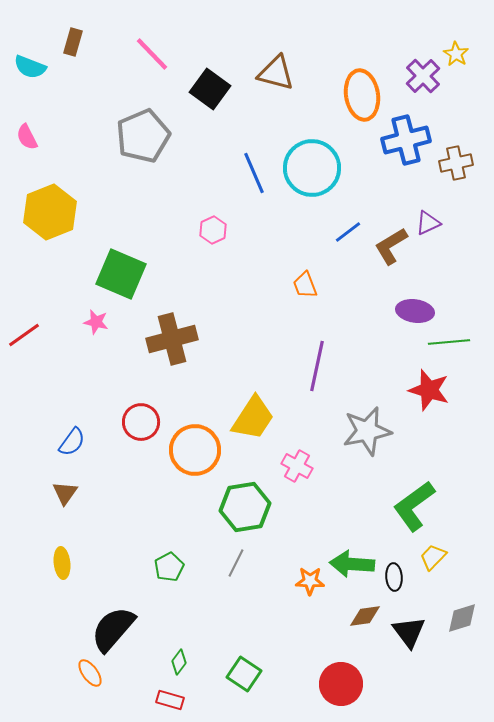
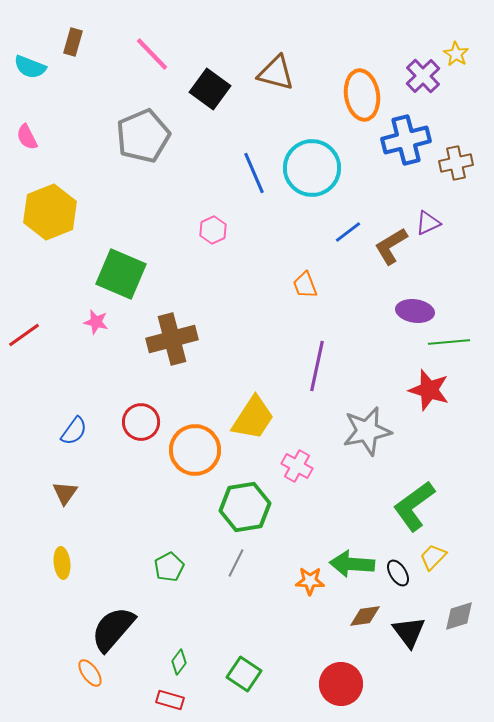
blue semicircle at (72, 442): moved 2 px right, 11 px up
black ellipse at (394, 577): moved 4 px right, 4 px up; rotated 28 degrees counterclockwise
gray diamond at (462, 618): moved 3 px left, 2 px up
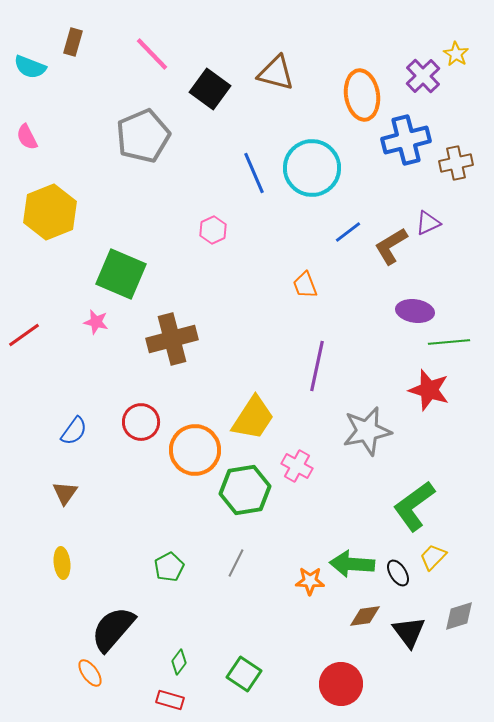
green hexagon at (245, 507): moved 17 px up
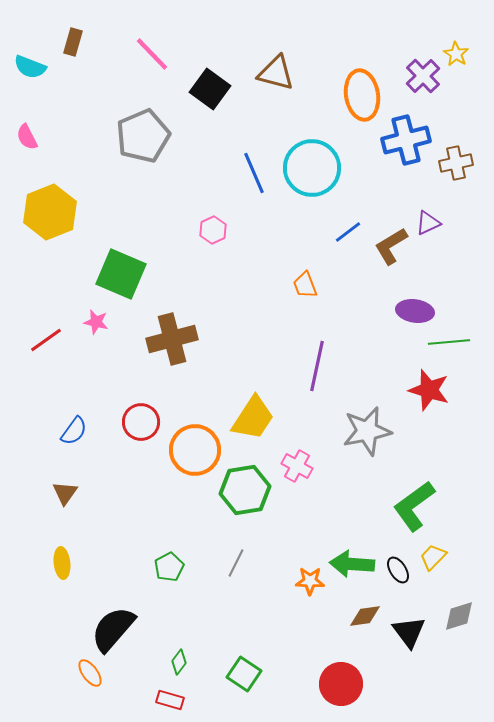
red line at (24, 335): moved 22 px right, 5 px down
black ellipse at (398, 573): moved 3 px up
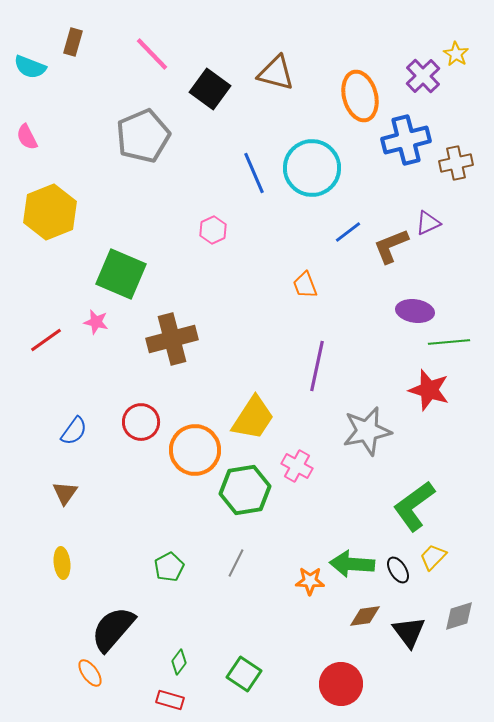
orange ellipse at (362, 95): moved 2 px left, 1 px down; rotated 6 degrees counterclockwise
brown L-shape at (391, 246): rotated 9 degrees clockwise
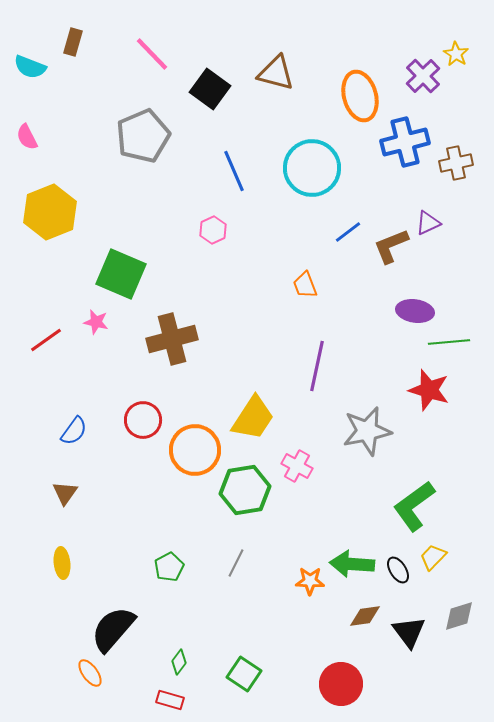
blue cross at (406, 140): moved 1 px left, 2 px down
blue line at (254, 173): moved 20 px left, 2 px up
red circle at (141, 422): moved 2 px right, 2 px up
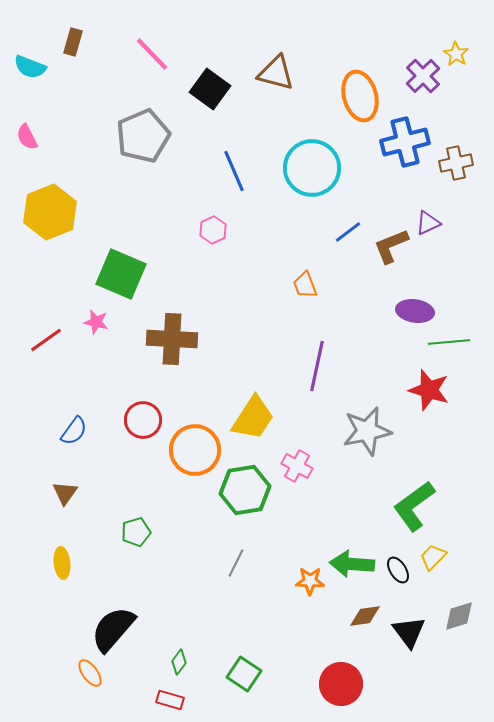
brown cross at (172, 339): rotated 18 degrees clockwise
green pentagon at (169, 567): moved 33 px left, 35 px up; rotated 12 degrees clockwise
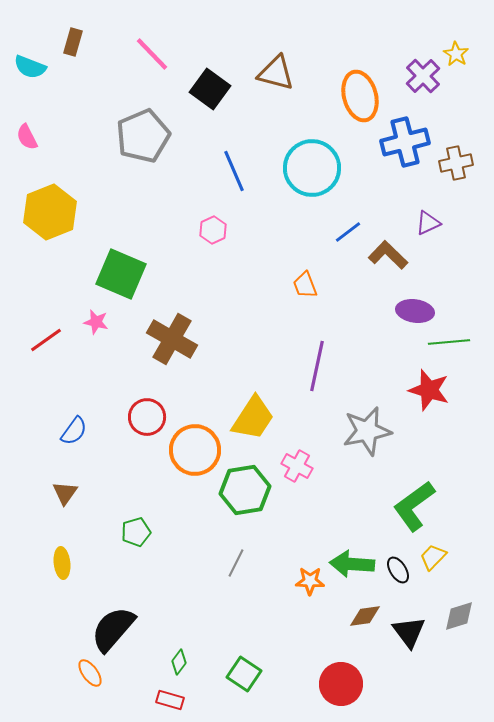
brown L-shape at (391, 246): moved 3 px left, 9 px down; rotated 66 degrees clockwise
brown cross at (172, 339): rotated 27 degrees clockwise
red circle at (143, 420): moved 4 px right, 3 px up
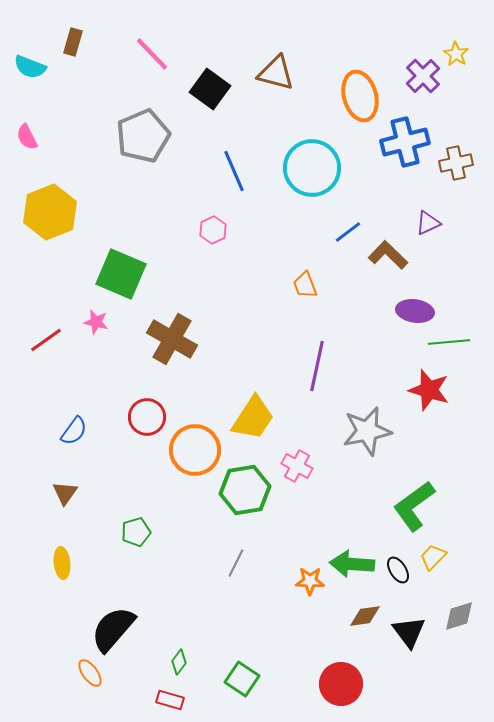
green square at (244, 674): moved 2 px left, 5 px down
